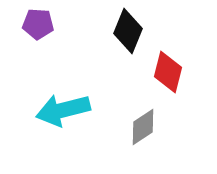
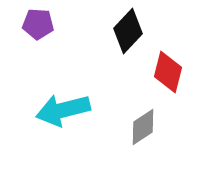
black diamond: rotated 21 degrees clockwise
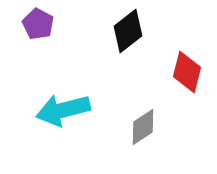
purple pentagon: rotated 24 degrees clockwise
black diamond: rotated 9 degrees clockwise
red diamond: moved 19 px right
